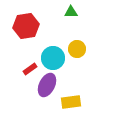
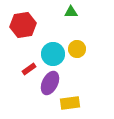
red hexagon: moved 3 px left, 1 px up
cyan circle: moved 4 px up
red rectangle: moved 1 px left
purple ellipse: moved 3 px right, 2 px up
yellow rectangle: moved 1 px left, 1 px down
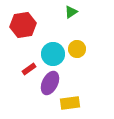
green triangle: rotated 32 degrees counterclockwise
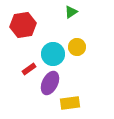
yellow circle: moved 2 px up
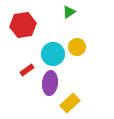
green triangle: moved 2 px left
red rectangle: moved 2 px left, 1 px down
purple ellipse: rotated 20 degrees counterclockwise
yellow rectangle: rotated 36 degrees counterclockwise
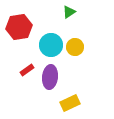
red hexagon: moved 4 px left, 2 px down
yellow circle: moved 2 px left
cyan circle: moved 2 px left, 9 px up
purple ellipse: moved 6 px up
yellow rectangle: rotated 18 degrees clockwise
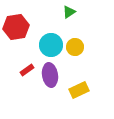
red hexagon: moved 3 px left
purple ellipse: moved 2 px up; rotated 15 degrees counterclockwise
yellow rectangle: moved 9 px right, 13 px up
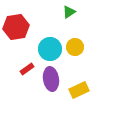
cyan circle: moved 1 px left, 4 px down
red rectangle: moved 1 px up
purple ellipse: moved 1 px right, 4 px down
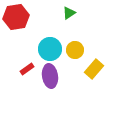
green triangle: moved 1 px down
red hexagon: moved 10 px up
yellow circle: moved 3 px down
purple ellipse: moved 1 px left, 3 px up
yellow rectangle: moved 15 px right, 21 px up; rotated 24 degrees counterclockwise
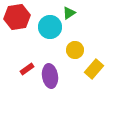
red hexagon: moved 1 px right
cyan circle: moved 22 px up
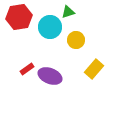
green triangle: moved 1 px left, 1 px up; rotated 16 degrees clockwise
red hexagon: moved 2 px right
yellow circle: moved 1 px right, 10 px up
purple ellipse: rotated 60 degrees counterclockwise
